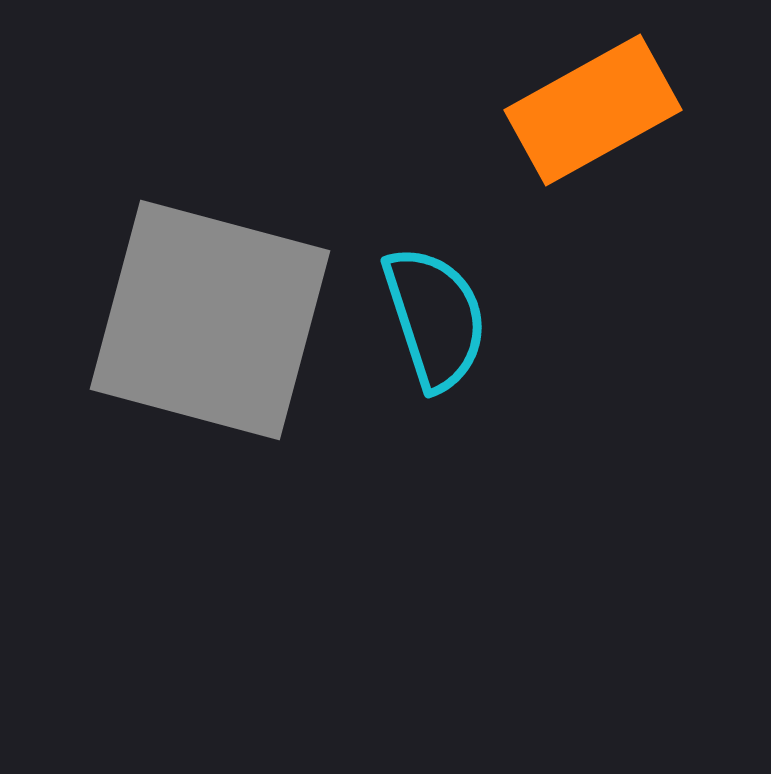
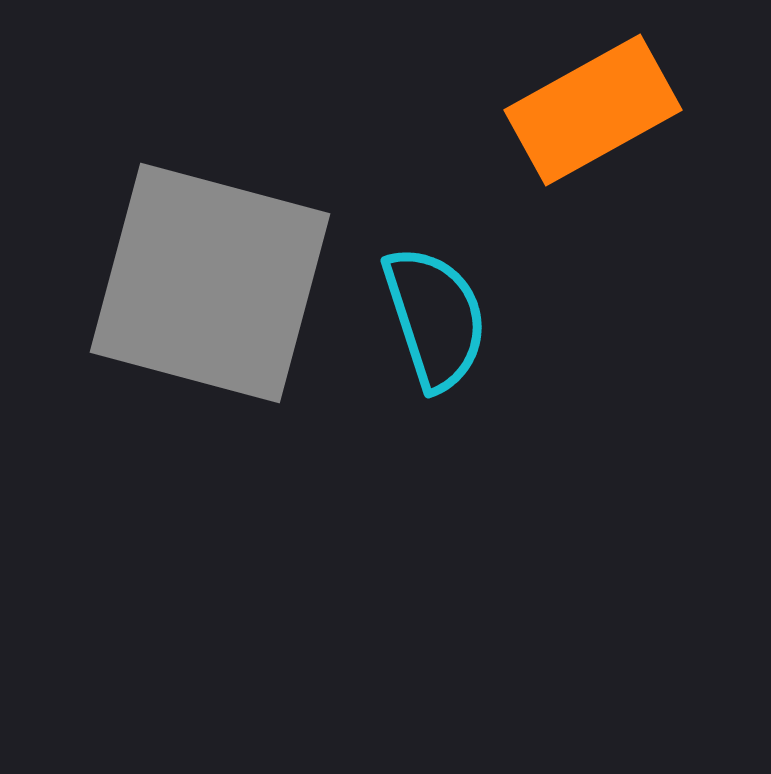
gray square: moved 37 px up
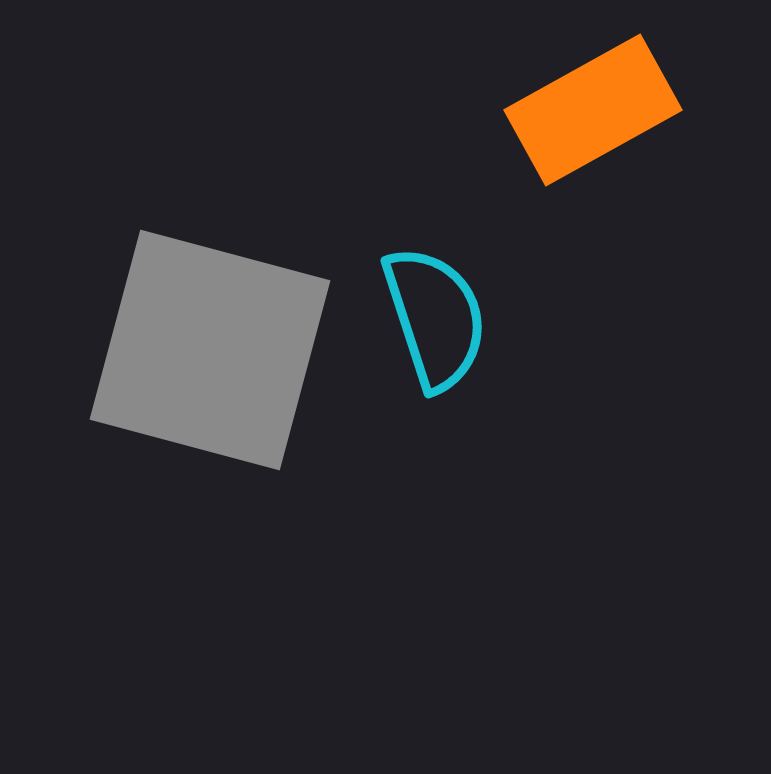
gray square: moved 67 px down
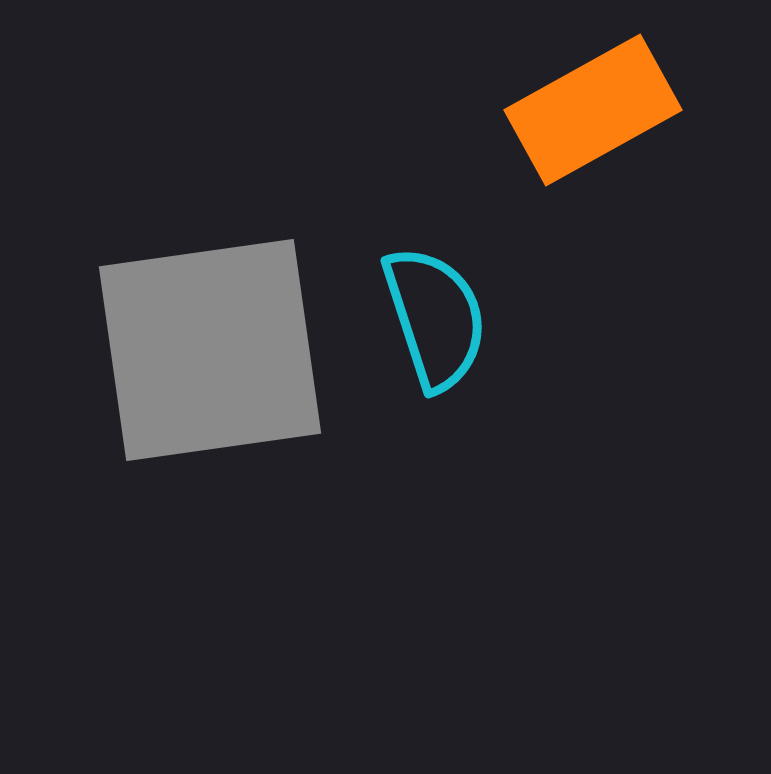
gray square: rotated 23 degrees counterclockwise
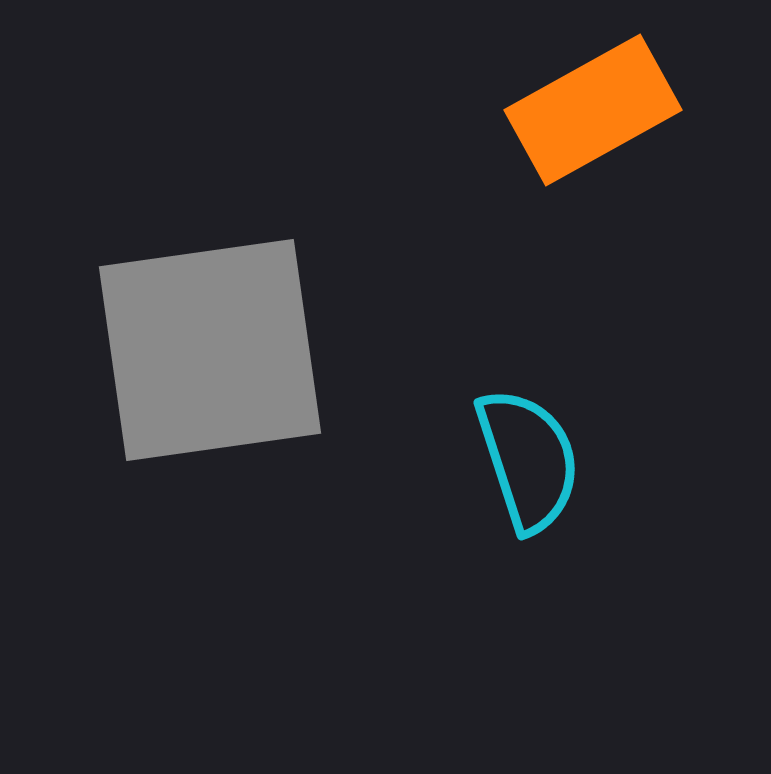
cyan semicircle: moved 93 px right, 142 px down
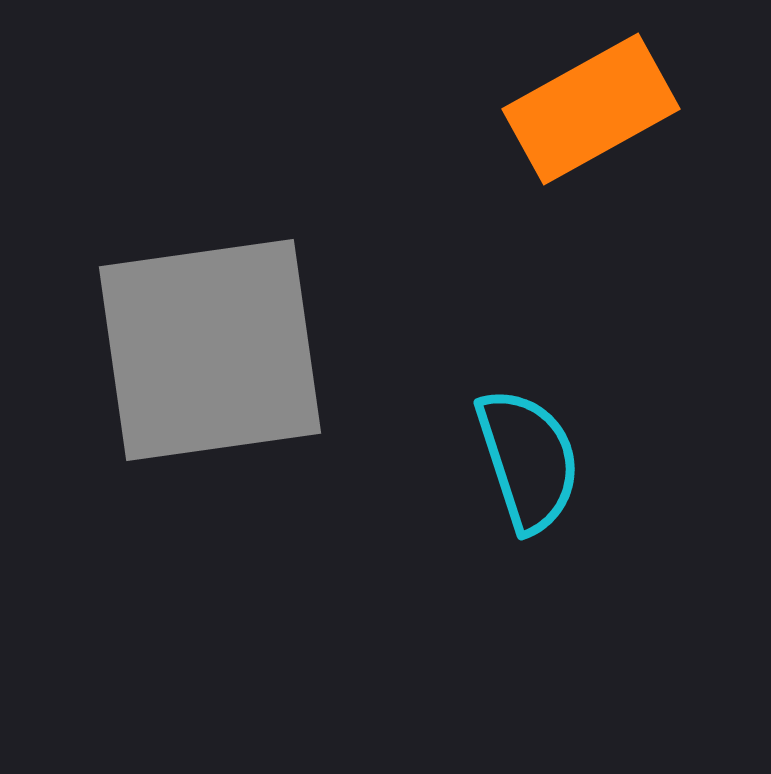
orange rectangle: moved 2 px left, 1 px up
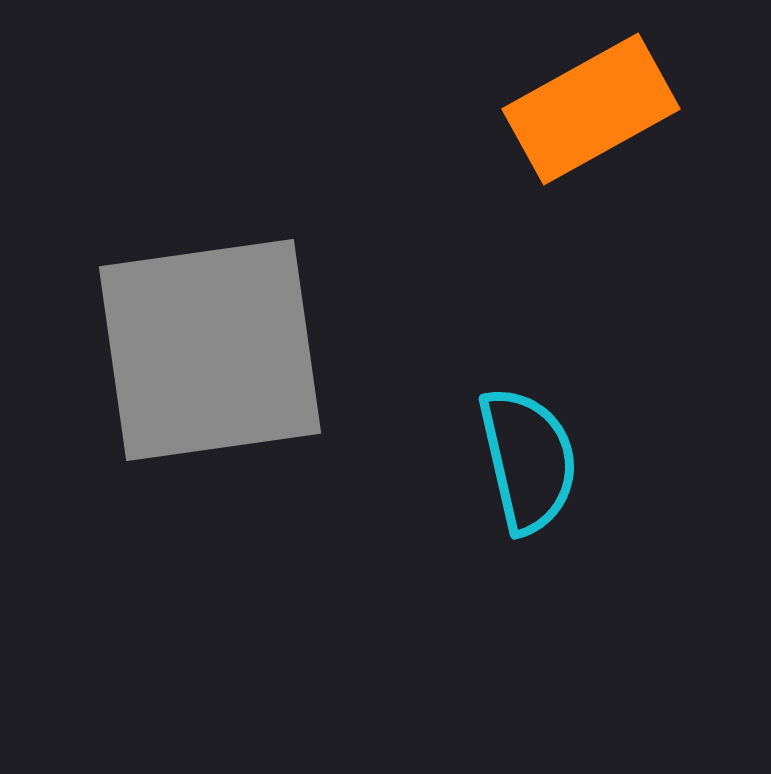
cyan semicircle: rotated 5 degrees clockwise
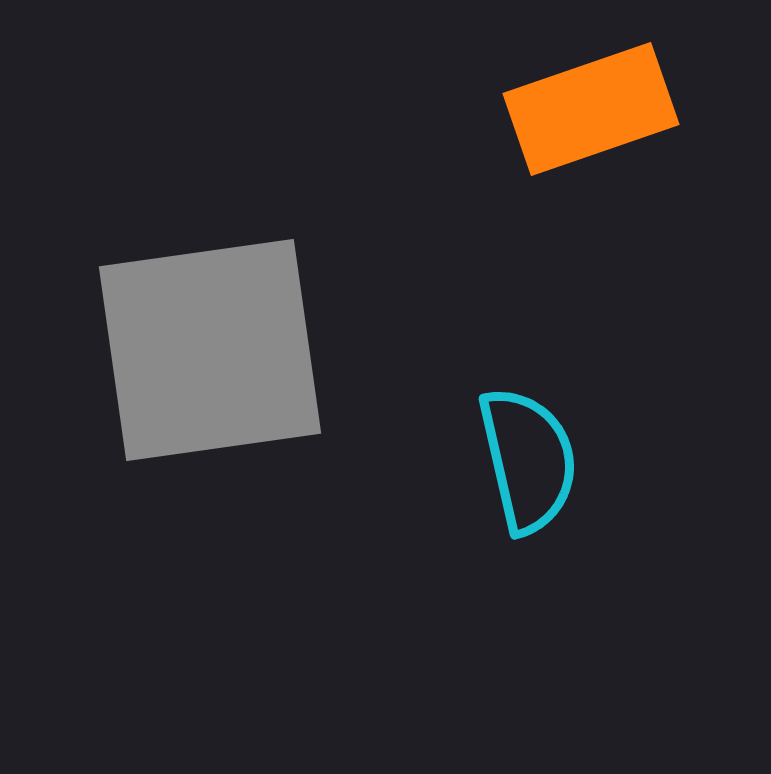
orange rectangle: rotated 10 degrees clockwise
